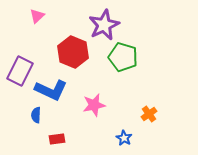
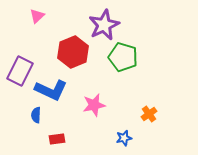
red hexagon: rotated 16 degrees clockwise
blue star: rotated 28 degrees clockwise
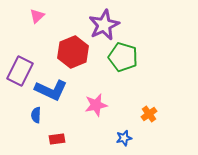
pink star: moved 2 px right
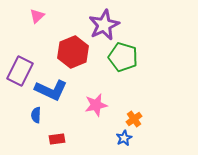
orange cross: moved 15 px left, 5 px down
blue star: rotated 14 degrees counterclockwise
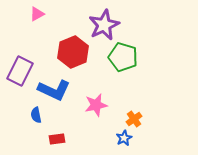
pink triangle: moved 2 px up; rotated 14 degrees clockwise
blue L-shape: moved 3 px right
blue semicircle: rotated 14 degrees counterclockwise
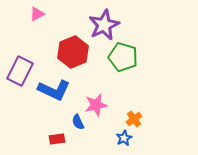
blue semicircle: moved 42 px right, 7 px down; rotated 14 degrees counterclockwise
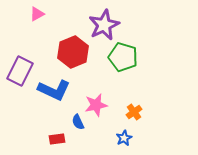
orange cross: moved 7 px up
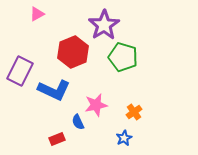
purple star: rotated 8 degrees counterclockwise
red rectangle: rotated 14 degrees counterclockwise
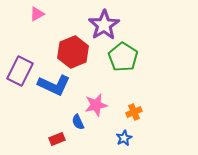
green pentagon: rotated 16 degrees clockwise
blue L-shape: moved 5 px up
orange cross: rotated 14 degrees clockwise
